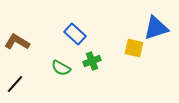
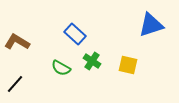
blue triangle: moved 5 px left, 3 px up
yellow square: moved 6 px left, 17 px down
green cross: rotated 36 degrees counterclockwise
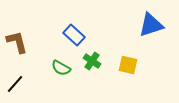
blue rectangle: moved 1 px left, 1 px down
brown L-shape: rotated 45 degrees clockwise
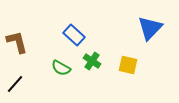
blue triangle: moved 1 px left, 3 px down; rotated 28 degrees counterclockwise
